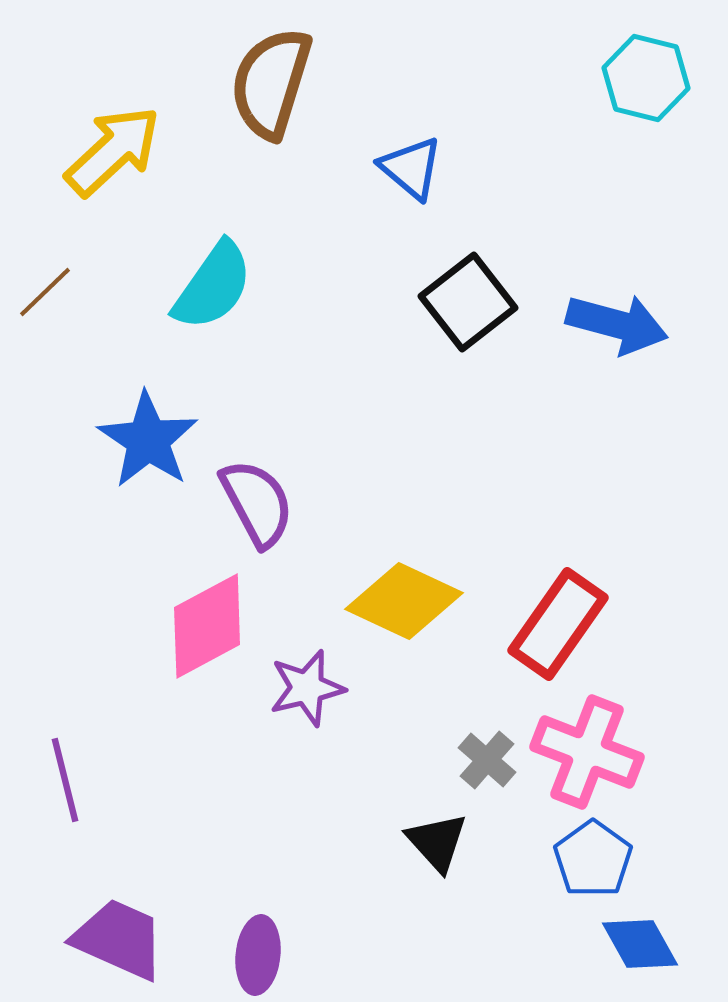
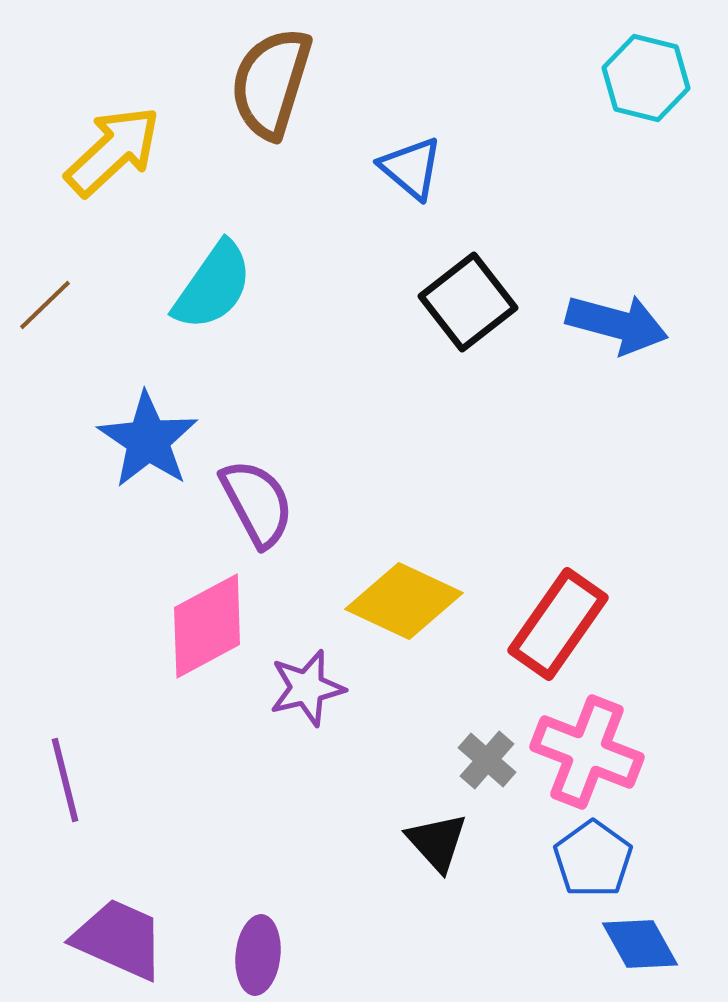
brown line: moved 13 px down
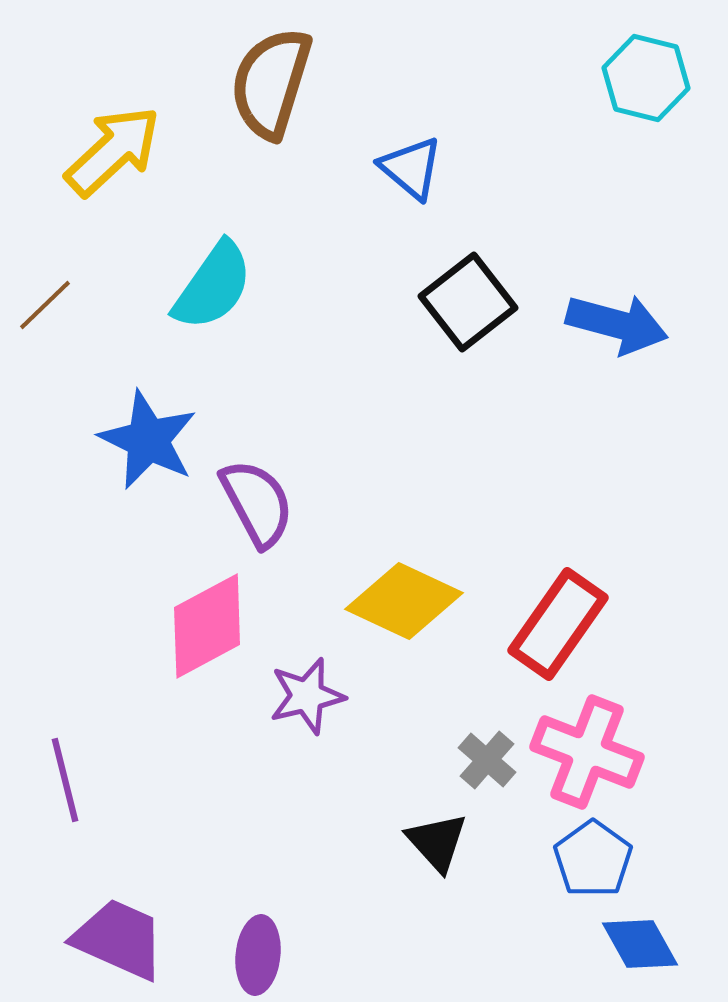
blue star: rotated 8 degrees counterclockwise
purple star: moved 8 px down
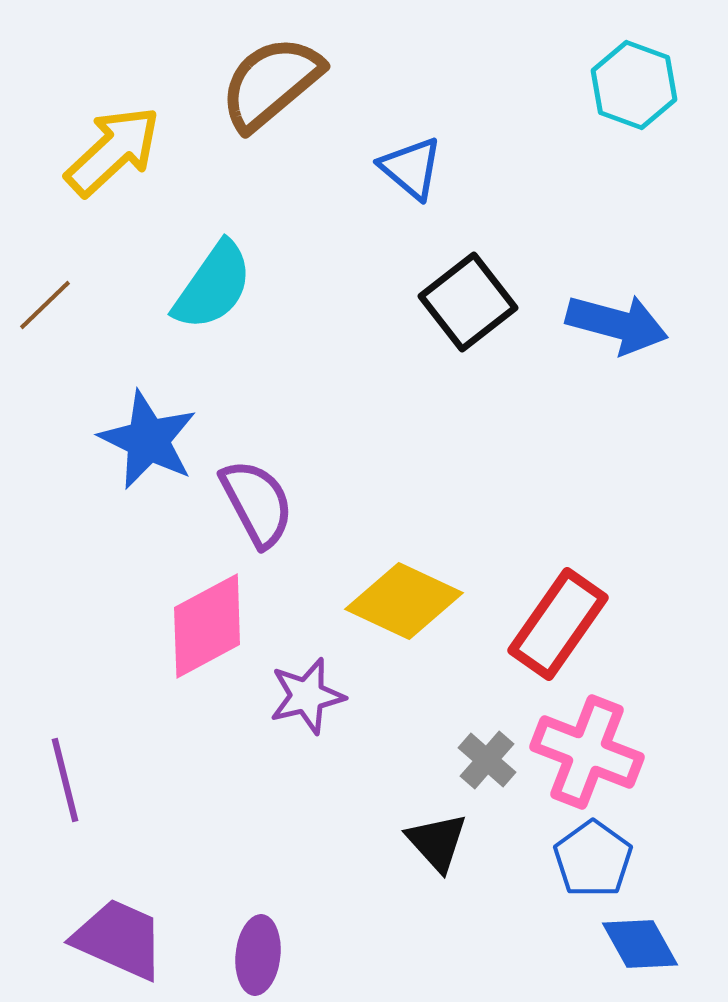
cyan hexagon: moved 12 px left, 7 px down; rotated 6 degrees clockwise
brown semicircle: rotated 33 degrees clockwise
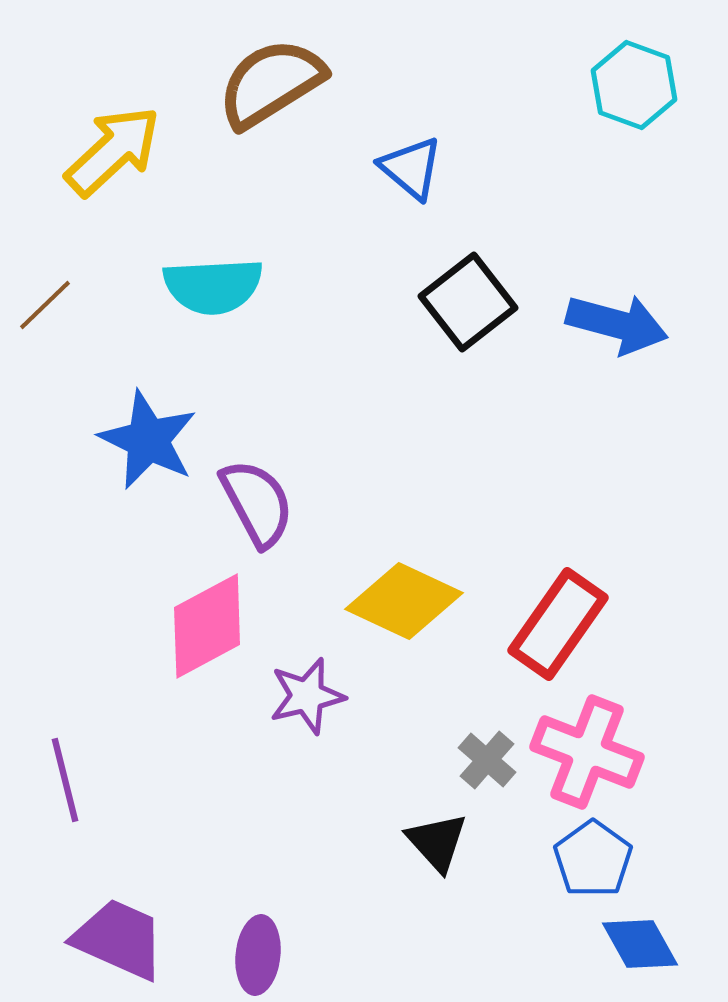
brown semicircle: rotated 8 degrees clockwise
cyan semicircle: rotated 52 degrees clockwise
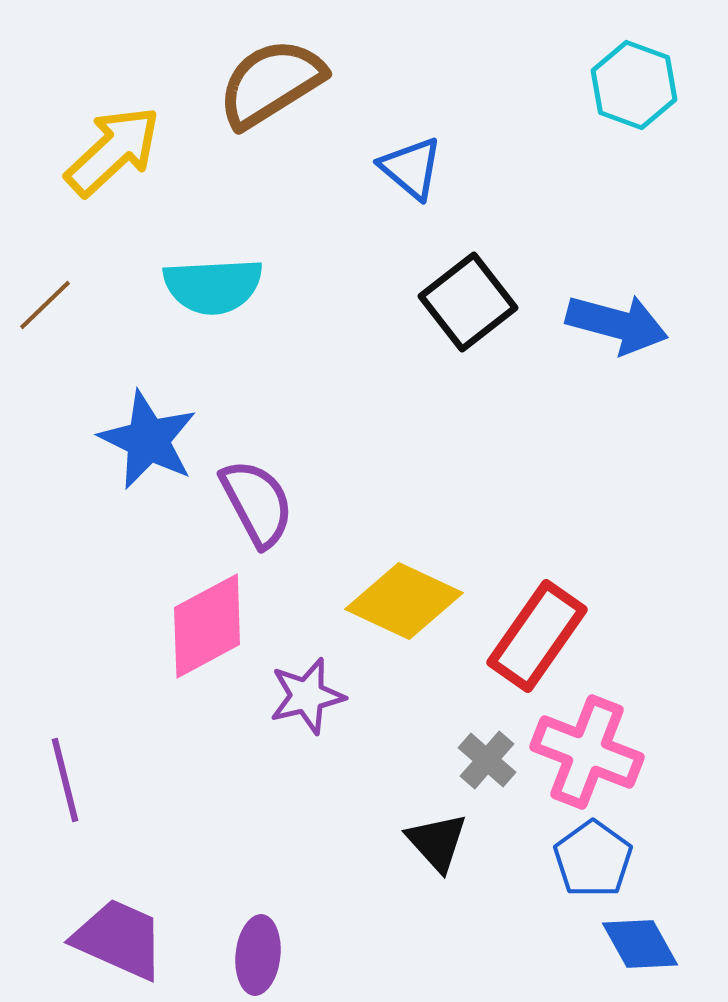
red rectangle: moved 21 px left, 12 px down
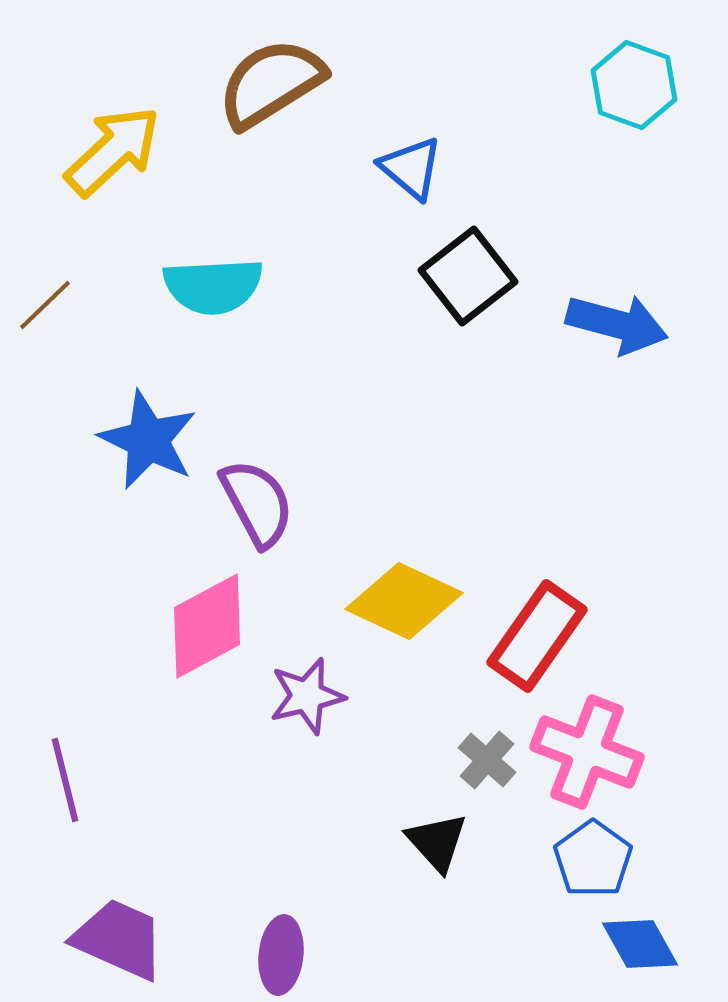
black square: moved 26 px up
purple ellipse: moved 23 px right
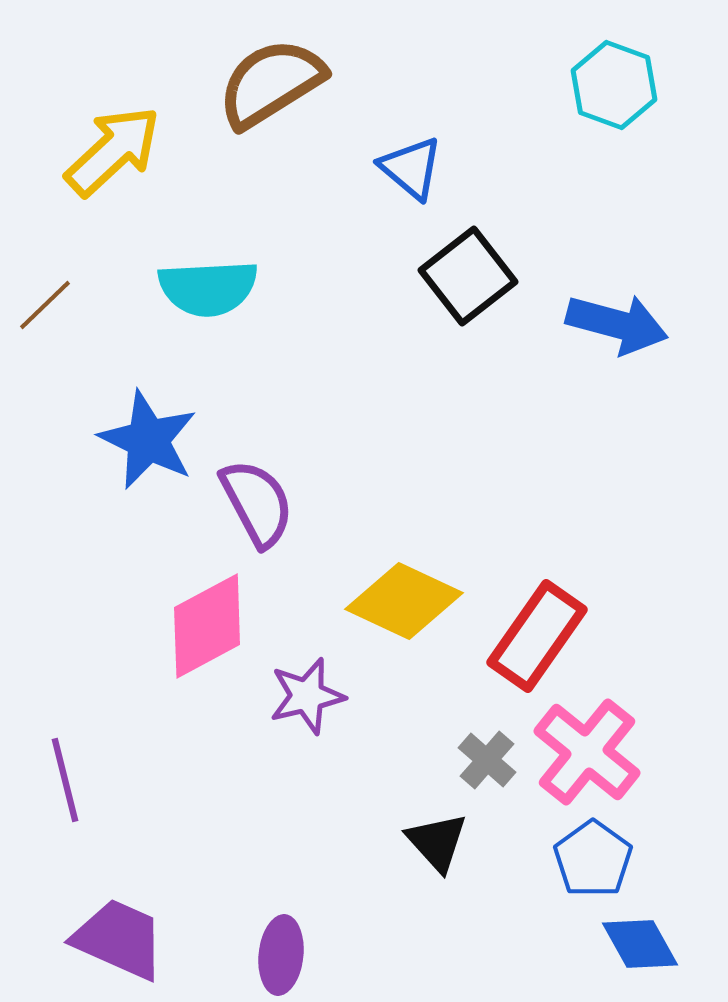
cyan hexagon: moved 20 px left
cyan semicircle: moved 5 px left, 2 px down
pink cross: rotated 18 degrees clockwise
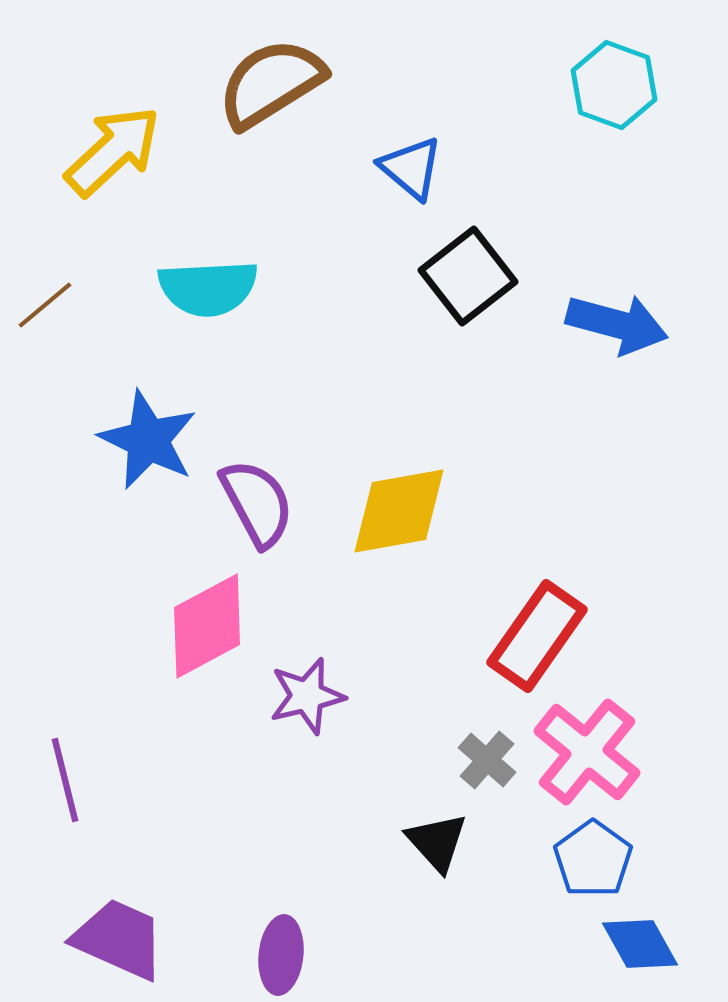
brown line: rotated 4 degrees clockwise
yellow diamond: moved 5 px left, 90 px up; rotated 35 degrees counterclockwise
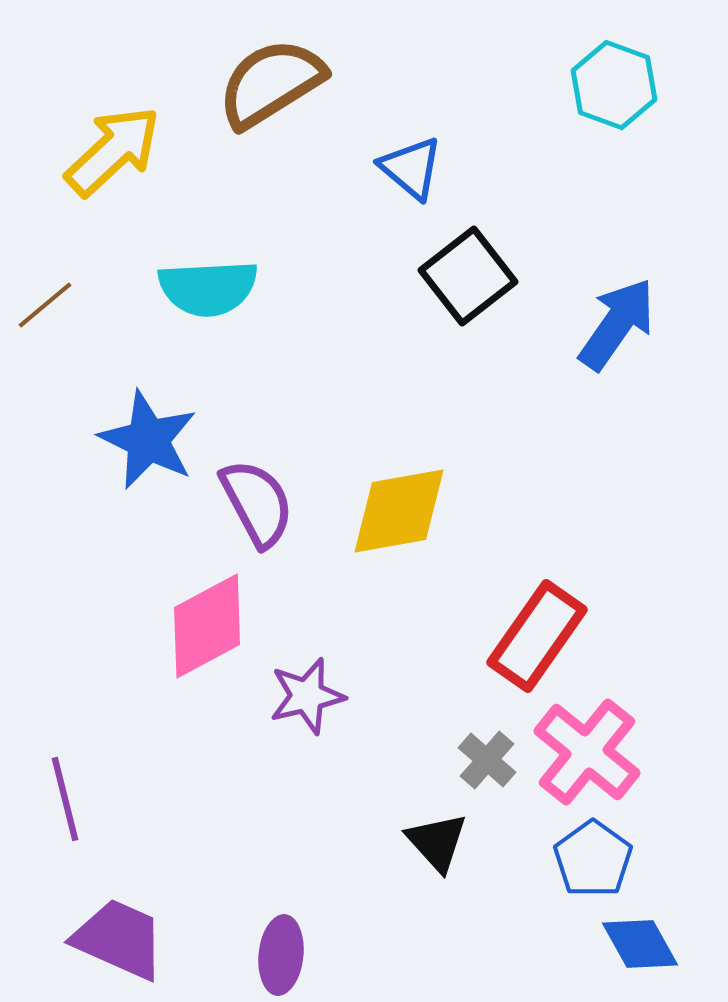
blue arrow: rotated 70 degrees counterclockwise
purple line: moved 19 px down
